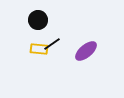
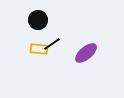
purple ellipse: moved 2 px down
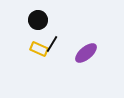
black line: rotated 24 degrees counterclockwise
yellow rectangle: rotated 18 degrees clockwise
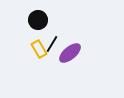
yellow rectangle: rotated 36 degrees clockwise
purple ellipse: moved 16 px left
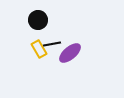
black line: rotated 48 degrees clockwise
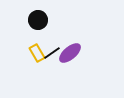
black line: moved 9 px down; rotated 24 degrees counterclockwise
yellow rectangle: moved 2 px left, 4 px down
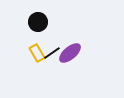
black circle: moved 2 px down
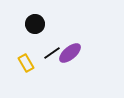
black circle: moved 3 px left, 2 px down
yellow rectangle: moved 11 px left, 10 px down
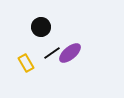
black circle: moved 6 px right, 3 px down
